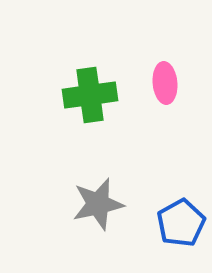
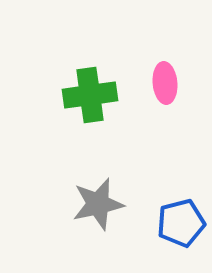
blue pentagon: rotated 15 degrees clockwise
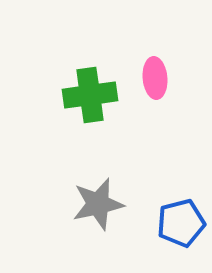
pink ellipse: moved 10 px left, 5 px up
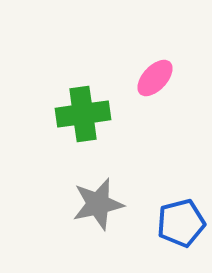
pink ellipse: rotated 48 degrees clockwise
green cross: moved 7 px left, 19 px down
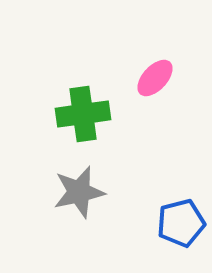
gray star: moved 19 px left, 12 px up
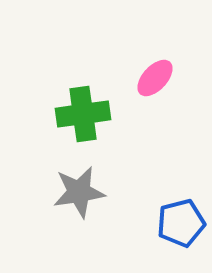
gray star: rotated 4 degrees clockwise
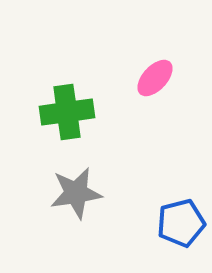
green cross: moved 16 px left, 2 px up
gray star: moved 3 px left, 1 px down
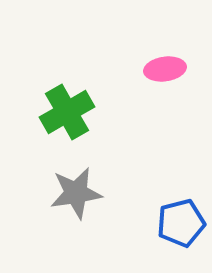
pink ellipse: moved 10 px right, 9 px up; rotated 39 degrees clockwise
green cross: rotated 22 degrees counterclockwise
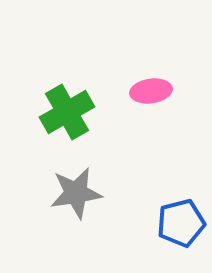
pink ellipse: moved 14 px left, 22 px down
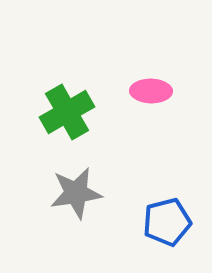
pink ellipse: rotated 9 degrees clockwise
blue pentagon: moved 14 px left, 1 px up
